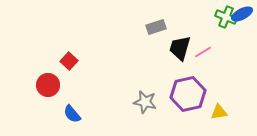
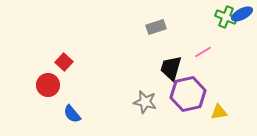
black trapezoid: moved 9 px left, 20 px down
red square: moved 5 px left, 1 px down
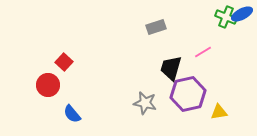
gray star: moved 1 px down
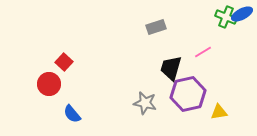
red circle: moved 1 px right, 1 px up
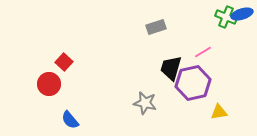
blue ellipse: rotated 10 degrees clockwise
purple hexagon: moved 5 px right, 11 px up
blue semicircle: moved 2 px left, 6 px down
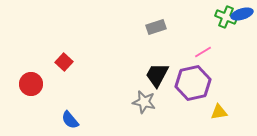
black trapezoid: moved 14 px left, 7 px down; rotated 12 degrees clockwise
red circle: moved 18 px left
gray star: moved 1 px left, 1 px up
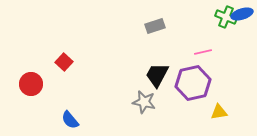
gray rectangle: moved 1 px left, 1 px up
pink line: rotated 18 degrees clockwise
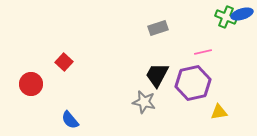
gray rectangle: moved 3 px right, 2 px down
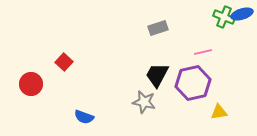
green cross: moved 2 px left
blue semicircle: moved 14 px right, 3 px up; rotated 30 degrees counterclockwise
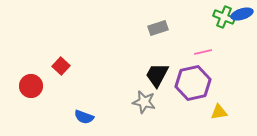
red square: moved 3 px left, 4 px down
red circle: moved 2 px down
